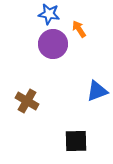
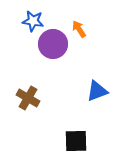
blue star: moved 16 px left, 7 px down
brown cross: moved 1 px right, 3 px up
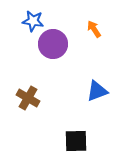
orange arrow: moved 15 px right
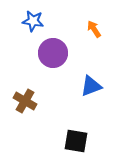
purple circle: moved 9 px down
blue triangle: moved 6 px left, 5 px up
brown cross: moved 3 px left, 3 px down
black square: rotated 10 degrees clockwise
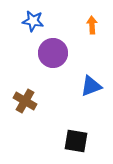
orange arrow: moved 2 px left, 4 px up; rotated 30 degrees clockwise
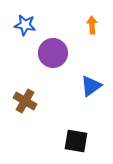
blue star: moved 8 px left, 4 px down
blue triangle: rotated 15 degrees counterclockwise
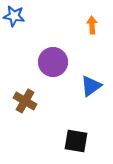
blue star: moved 11 px left, 9 px up
purple circle: moved 9 px down
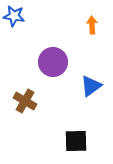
black square: rotated 10 degrees counterclockwise
